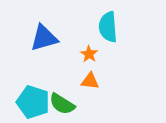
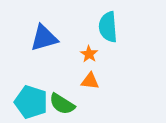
cyan pentagon: moved 2 px left
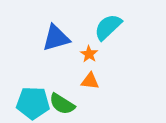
cyan semicircle: rotated 52 degrees clockwise
blue triangle: moved 12 px right
cyan pentagon: moved 2 px right, 1 px down; rotated 16 degrees counterclockwise
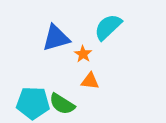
orange star: moved 6 px left
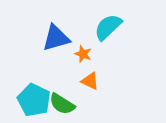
orange star: rotated 12 degrees counterclockwise
orange triangle: rotated 18 degrees clockwise
cyan pentagon: moved 1 px right, 3 px up; rotated 24 degrees clockwise
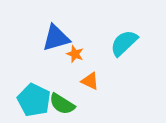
cyan semicircle: moved 16 px right, 16 px down
orange star: moved 8 px left
